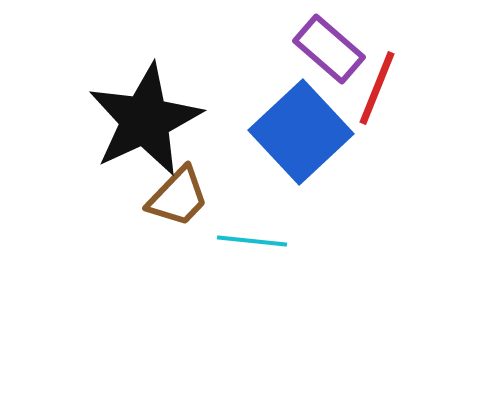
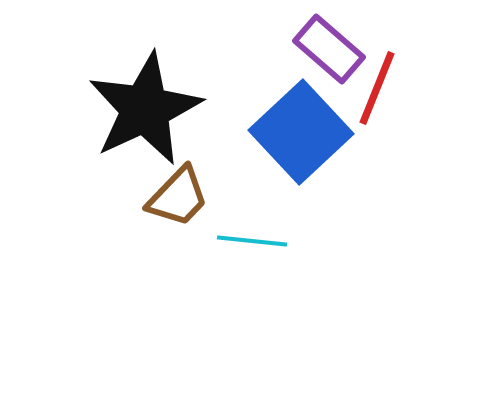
black star: moved 11 px up
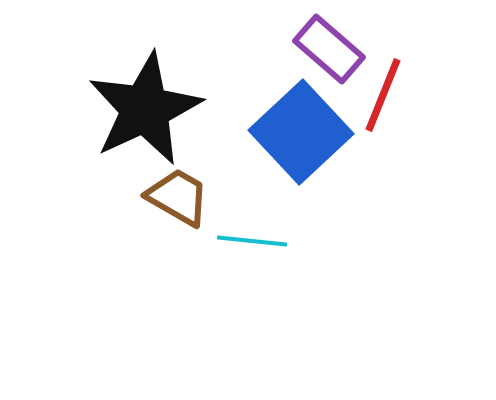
red line: moved 6 px right, 7 px down
brown trapezoid: rotated 104 degrees counterclockwise
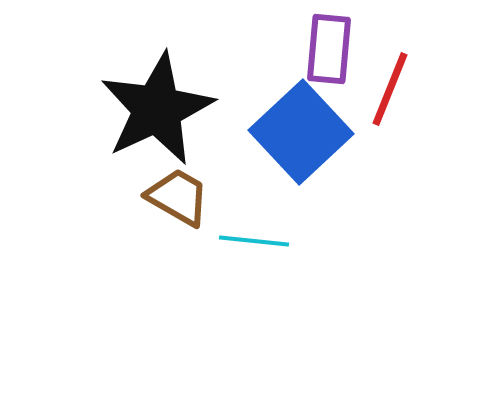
purple rectangle: rotated 54 degrees clockwise
red line: moved 7 px right, 6 px up
black star: moved 12 px right
cyan line: moved 2 px right
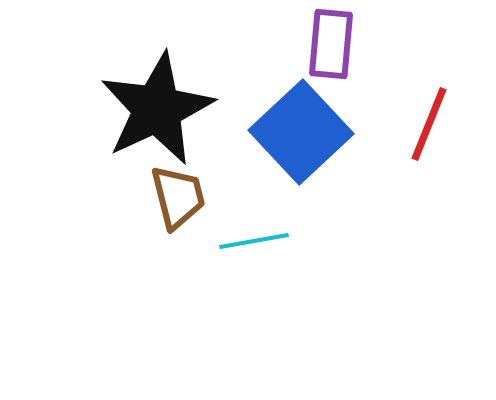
purple rectangle: moved 2 px right, 5 px up
red line: moved 39 px right, 35 px down
brown trapezoid: rotated 46 degrees clockwise
cyan line: rotated 16 degrees counterclockwise
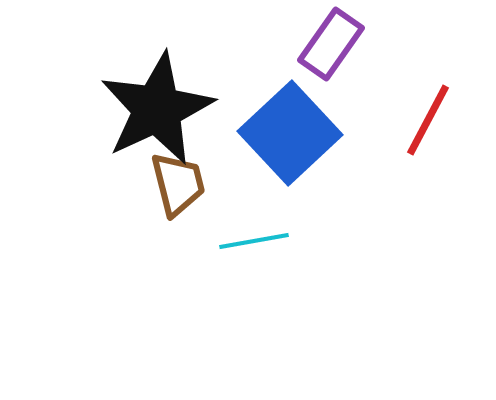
purple rectangle: rotated 30 degrees clockwise
red line: moved 1 px left, 4 px up; rotated 6 degrees clockwise
blue square: moved 11 px left, 1 px down
brown trapezoid: moved 13 px up
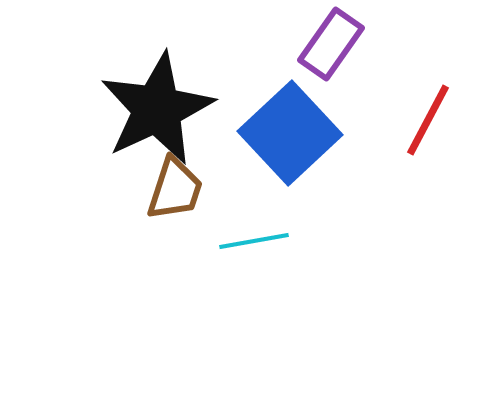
brown trapezoid: moved 3 px left, 5 px down; rotated 32 degrees clockwise
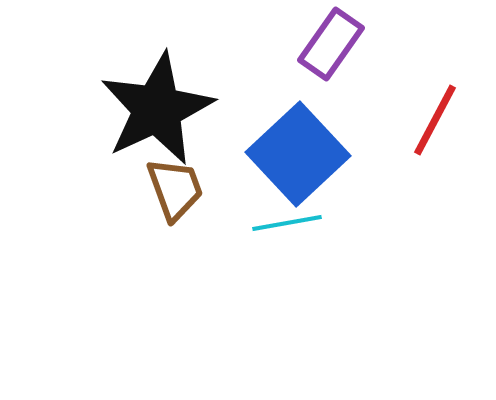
red line: moved 7 px right
blue square: moved 8 px right, 21 px down
brown trapezoid: rotated 38 degrees counterclockwise
cyan line: moved 33 px right, 18 px up
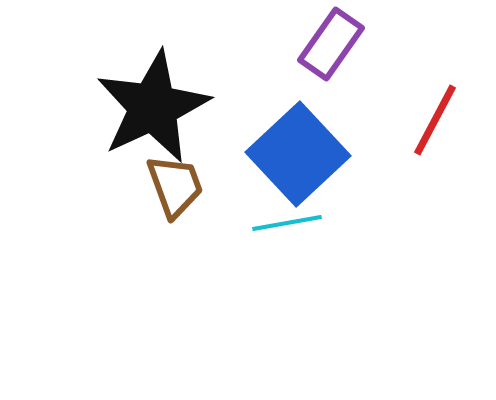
black star: moved 4 px left, 2 px up
brown trapezoid: moved 3 px up
